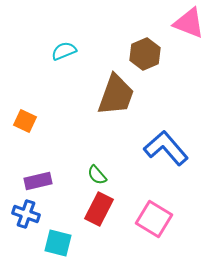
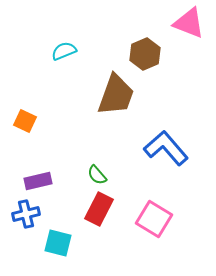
blue cross: rotated 32 degrees counterclockwise
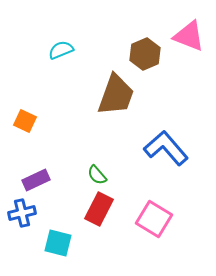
pink triangle: moved 13 px down
cyan semicircle: moved 3 px left, 1 px up
purple rectangle: moved 2 px left, 1 px up; rotated 12 degrees counterclockwise
blue cross: moved 4 px left, 1 px up
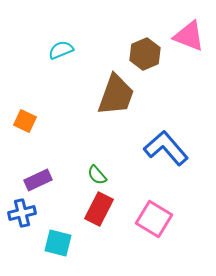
purple rectangle: moved 2 px right
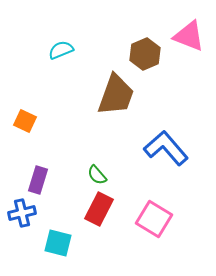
purple rectangle: rotated 48 degrees counterclockwise
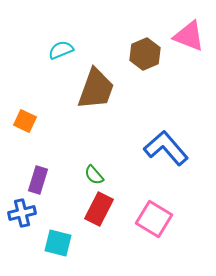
brown trapezoid: moved 20 px left, 6 px up
green semicircle: moved 3 px left
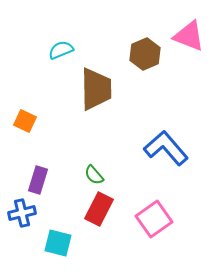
brown trapezoid: rotated 21 degrees counterclockwise
pink square: rotated 24 degrees clockwise
